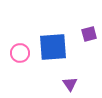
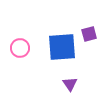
blue square: moved 9 px right
pink circle: moved 5 px up
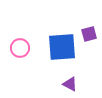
purple triangle: rotated 28 degrees counterclockwise
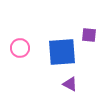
purple square: moved 1 px down; rotated 21 degrees clockwise
blue square: moved 5 px down
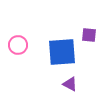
pink circle: moved 2 px left, 3 px up
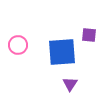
purple triangle: rotated 35 degrees clockwise
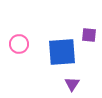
pink circle: moved 1 px right, 1 px up
purple triangle: moved 2 px right
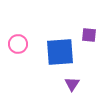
pink circle: moved 1 px left
blue square: moved 2 px left
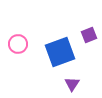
purple square: rotated 28 degrees counterclockwise
blue square: rotated 16 degrees counterclockwise
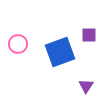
purple square: rotated 21 degrees clockwise
purple triangle: moved 14 px right, 2 px down
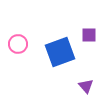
purple triangle: rotated 14 degrees counterclockwise
